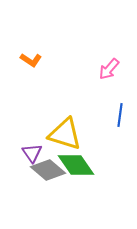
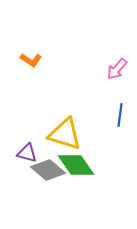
pink arrow: moved 8 px right
purple triangle: moved 5 px left; rotated 40 degrees counterclockwise
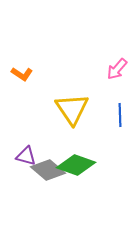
orange L-shape: moved 9 px left, 14 px down
blue line: rotated 10 degrees counterclockwise
yellow triangle: moved 7 px right, 25 px up; rotated 39 degrees clockwise
purple triangle: moved 1 px left, 3 px down
green diamond: rotated 36 degrees counterclockwise
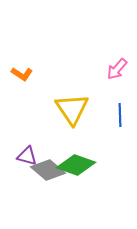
purple triangle: moved 1 px right
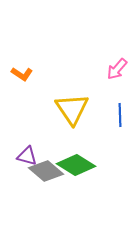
green diamond: rotated 12 degrees clockwise
gray diamond: moved 2 px left, 1 px down
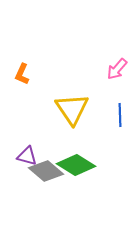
orange L-shape: rotated 80 degrees clockwise
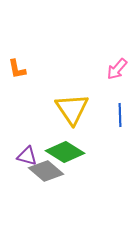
orange L-shape: moved 5 px left, 5 px up; rotated 35 degrees counterclockwise
green diamond: moved 11 px left, 13 px up
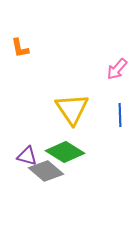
orange L-shape: moved 3 px right, 21 px up
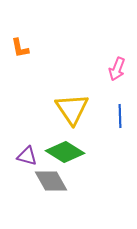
pink arrow: rotated 20 degrees counterclockwise
blue line: moved 1 px down
gray diamond: moved 5 px right, 10 px down; rotated 20 degrees clockwise
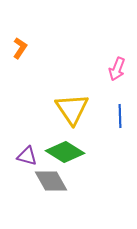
orange L-shape: rotated 135 degrees counterclockwise
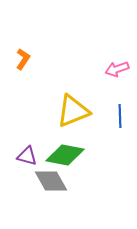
orange L-shape: moved 3 px right, 11 px down
pink arrow: rotated 50 degrees clockwise
yellow triangle: moved 1 px right, 2 px down; rotated 42 degrees clockwise
green diamond: moved 3 px down; rotated 21 degrees counterclockwise
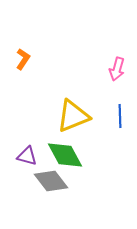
pink arrow: rotated 55 degrees counterclockwise
yellow triangle: moved 5 px down
green diamond: rotated 51 degrees clockwise
gray diamond: rotated 8 degrees counterclockwise
